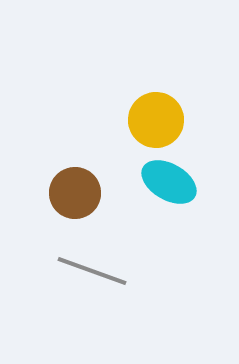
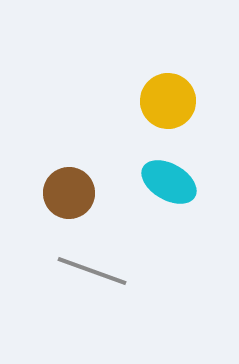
yellow circle: moved 12 px right, 19 px up
brown circle: moved 6 px left
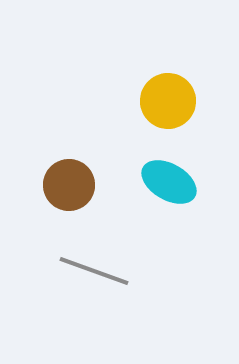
brown circle: moved 8 px up
gray line: moved 2 px right
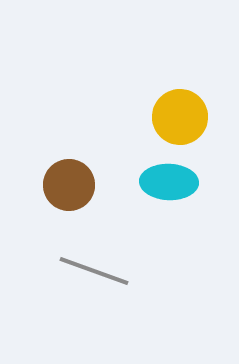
yellow circle: moved 12 px right, 16 px down
cyan ellipse: rotated 28 degrees counterclockwise
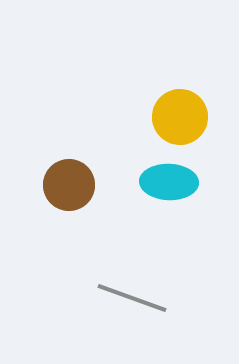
gray line: moved 38 px right, 27 px down
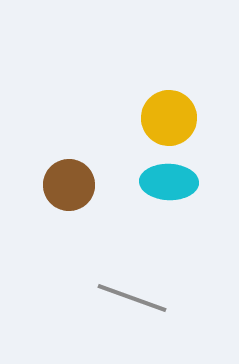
yellow circle: moved 11 px left, 1 px down
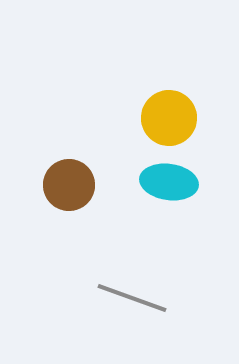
cyan ellipse: rotated 6 degrees clockwise
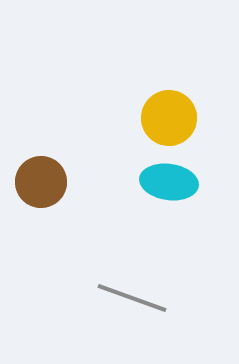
brown circle: moved 28 px left, 3 px up
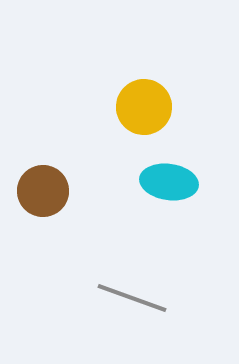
yellow circle: moved 25 px left, 11 px up
brown circle: moved 2 px right, 9 px down
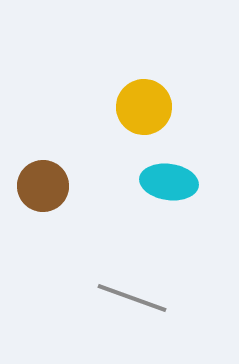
brown circle: moved 5 px up
